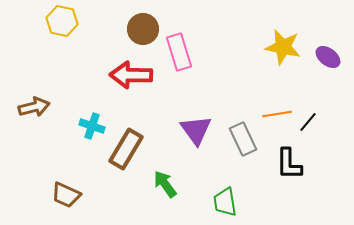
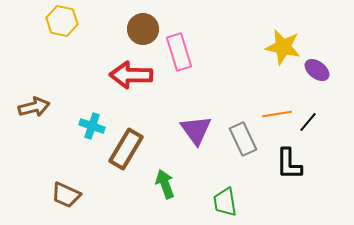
purple ellipse: moved 11 px left, 13 px down
green arrow: rotated 16 degrees clockwise
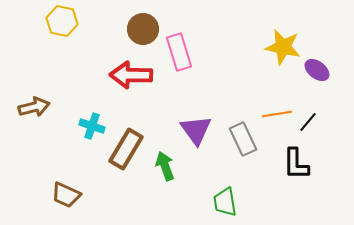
black L-shape: moved 7 px right
green arrow: moved 18 px up
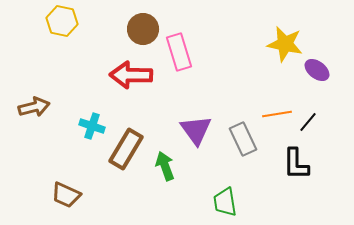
yellow star: moved 2 px right, 3 px up
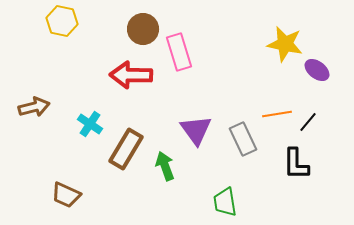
cyan cross: moved 2 px left, 2 px up; rotated 15 degrees clockwise
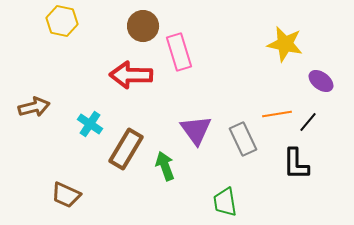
brown circle: moved 3 px up
purple ellipse: moved 4 px right, 11 px down
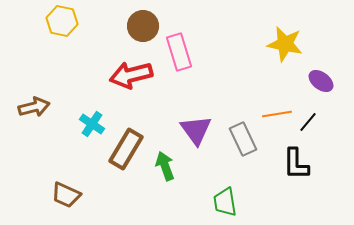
red arrow: rotated 15 degrees counterclockwise
cyan cross: moved 2 px right
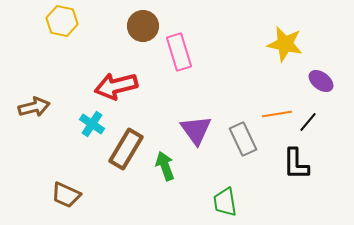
red arrow: moved 15 px left, 11 px down
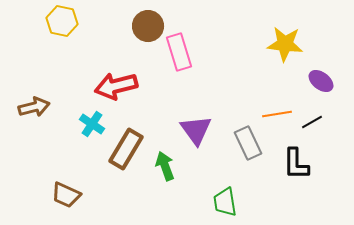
brown circle: moved 5 px right
yellow star: rotated 6 degrees counterclockwise
black line: moved 4 px right; rotated 20 degrees clockwise
gray rectangle: moved 5 px right, 4 px down
